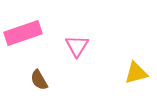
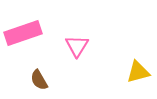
yellow triangle: moved 2 px right, 1 px up
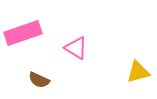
pink triangle: moved 1 px left, 2 px down; rotated 30 degrees counterclockwise
brown semicircle: rotated 35 degrees counterclockwise
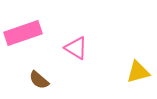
brown semicircle: rotated 15 degrees clockwise
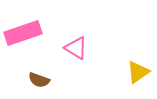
yellow triangle: rotated 20 degrees counterclockwise
brown semicircle: rotated 20 degrees counterclockwise
